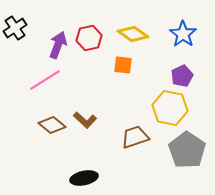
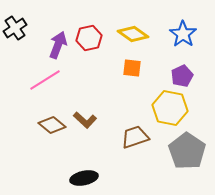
orange square: moved 9 px right, 3 px down
gray pentagon: moved 1 px down
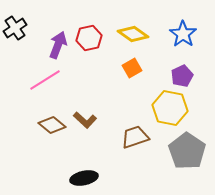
orange square: rotated 36 degrees counterclockwise
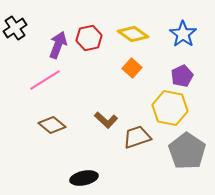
orange square: rotated 18 degrees counterclockwise
brown L-shape: moved 21 px right
brown trapezoid: moved 2 px right
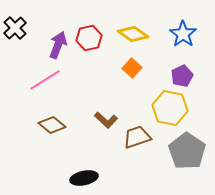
black cross: rotated 10 degrees counterclockwise
